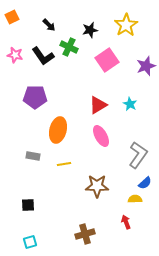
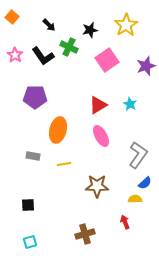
orange square: rotated 24 degrees counterclockwise
pink star: rotated 21 degrees clockwise
red arrow: moved 1 px left
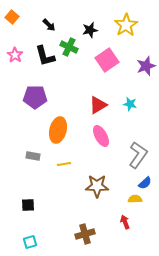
black L-shape: moved 2 px right; rotated 20 degrees clockwise
cyan star: rotated 16 degrees counterclockwise
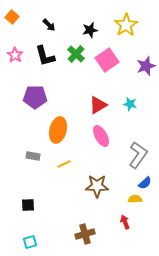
green cross: moved 7 px right, 7 px down; rotated 18 degrees clockwise
yellow line: rotated 16 degrees counterclockwise
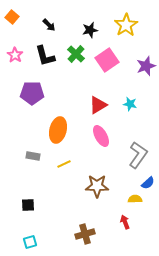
purple pentagon: moved 3 px left, 4 px up
blue semicircle: moved 3 px right
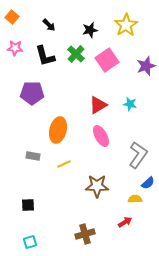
pink star: moved 7 px up; rotated 28 degrees counterclockwise
red arrow: rotated 80 degrees clockwise
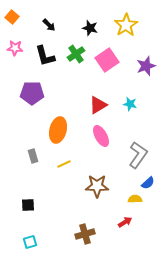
black star: moved 2 px up; rotated 28 degrees clockwise
green cross: rotated 12 degrees clockwise
gray rectangle: rotated 64 degrees clockwise
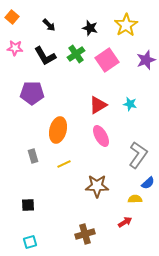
black L-shape: rotated 15 degrees counterclockwise
purple star: moved 6 px up
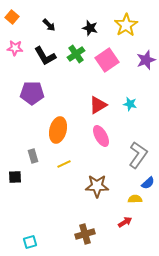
black square: moved 13 px left, 28 px up
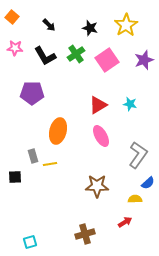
purple star: moved 2 px left
orange ellipse: moved 1 px down
yellow line: moved 14 px left; rotated 16 degrees clockwise
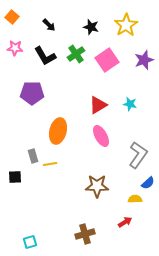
black star: moved 1 px right, 1 px up
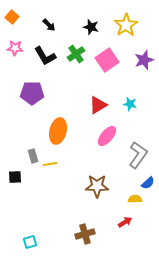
pink ellipse: moved 6 px right; rotated 70 degrees clockwise
